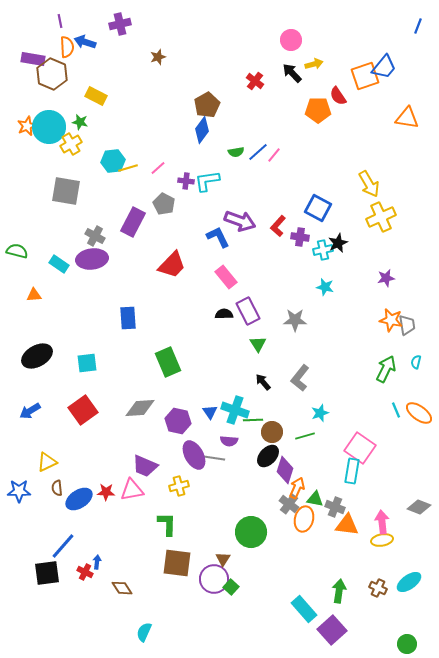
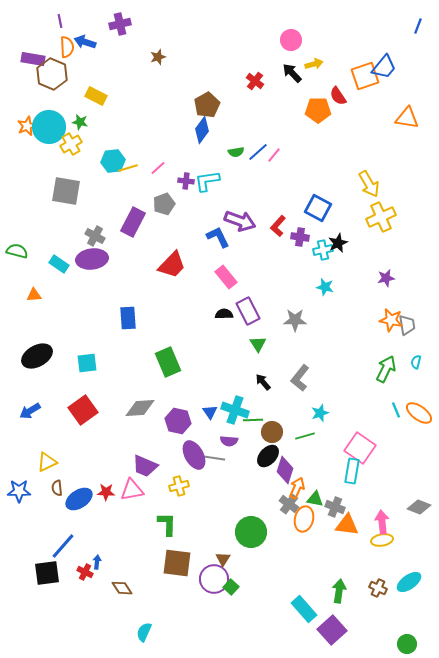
gray pentagon at (164, 204): rotated 25 degrees clockwise
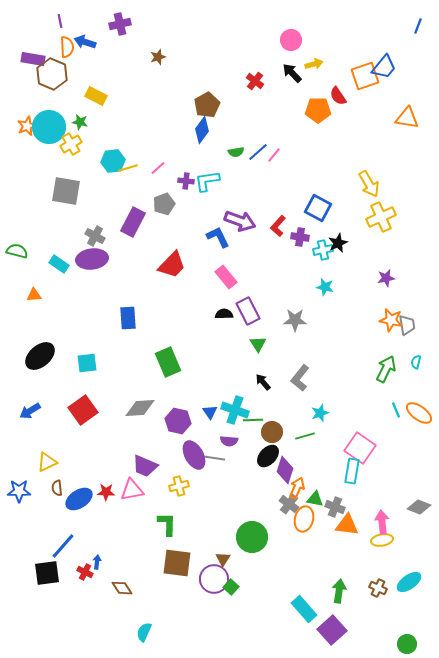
black ellipse at (37, 356): moved 3 px right; rotated 12 degrees counterclockwise
green circle at (251, 532): moved 1 px right, 5 px down
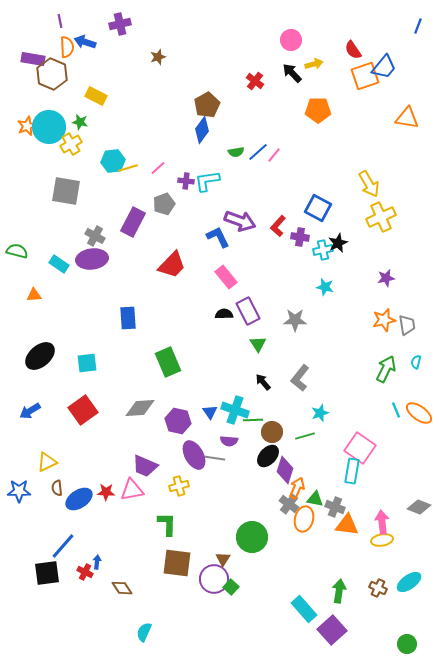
red semicircle at (338, 96): moved 15 px right, 46 px up
orange star at (391, 320): moved 7 px left; rotated 25 degrees counterclockwise
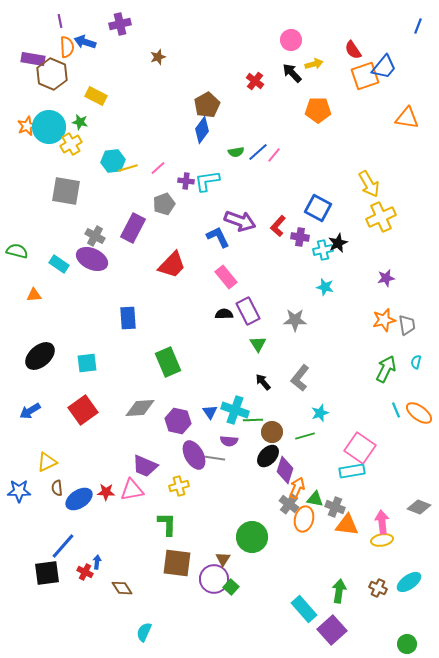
purple rectangle at (133, 222): moved 6 px down
purple ellipse at (92, 259): rotated 32 degrees clockwise
cyan rectangle at (352, 471): rotated 70 degrees clockwise
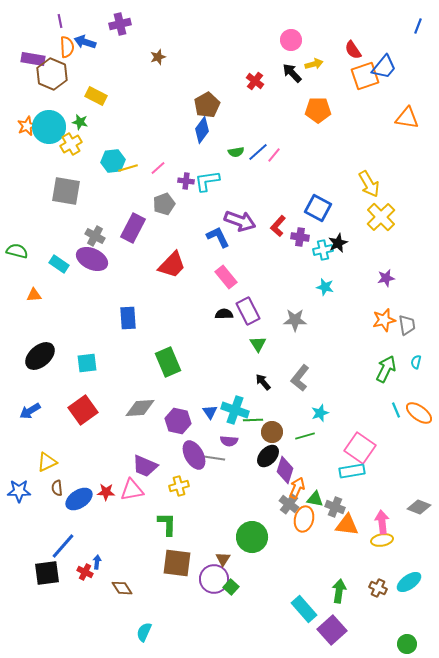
yellow cross at (381, 217): rotated 20 degrees counterclockwise
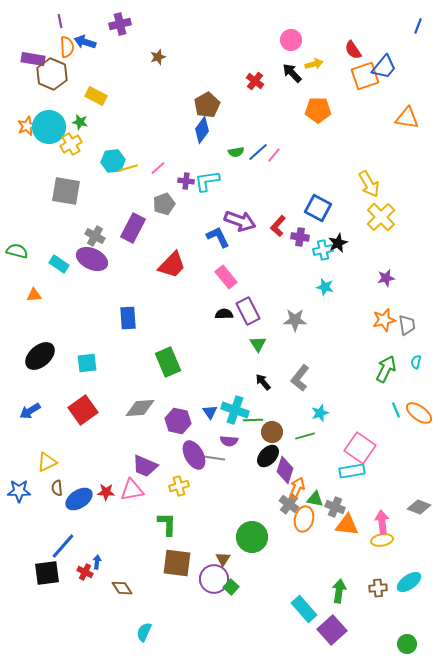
brown cross at (378, 588): rotated 30 degrees counterclockwise
